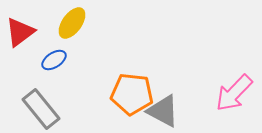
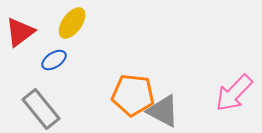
orange pentagon: moved 1 px right, 1 px down
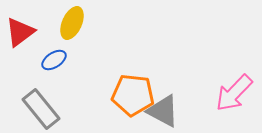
yellow ellipse: rotated 12 degrees counterclockwise
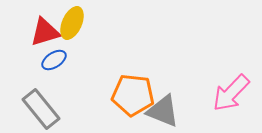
red triangle: moved 25 px right; rotated 20 degrees clockwise
pink arrow: moved 3 px left
gray triangle: rotated 6 degrees counterclockwise
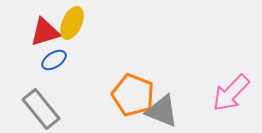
orange pentagon: rotated 15 degrees clockwise
gray triangle: moved 1 px left
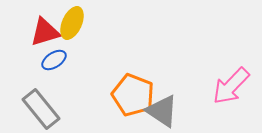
pink arrow: moved 7 px up
gray triangle: rotated 12 degrees clockwise
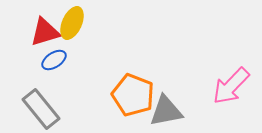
gray triangle: moved 4 px right; rotated 45 degrees counterclockwise
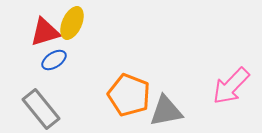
orange pentagon: moved 4 px left
